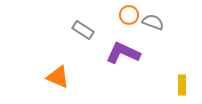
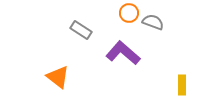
orange circle: moved 2 px up
gray rectangle: moved 2 px left
purple L-shape: rotated 16 degrees clockwise
orange triangle: rotated 15 degrees clockwise
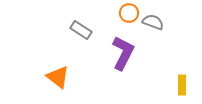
purple L-shape: rotated 76 degrees clockwise
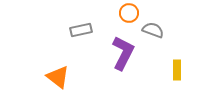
gray semicircle: moved 8 px down
gray rectangle: rotated 45 degrees counterclockwise
yellow rectangle: moved 5 px left, 15 px up
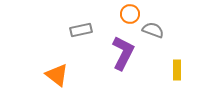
orange circle: moved 1 px right, 1 px down
orange triangle: moved 1 px left, 2 px up
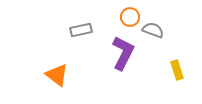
orange circle: moved 3 px down
yellow rectangle: rotated 18 degrees counterclockwise
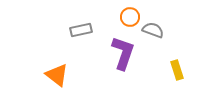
purple L-shape: rotated 8 degrees counterclockwise
